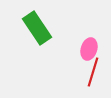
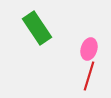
red line: moved 4 px left, 4 px down
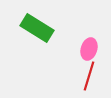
green rectangle: rotated 24 degrees counterclockwise
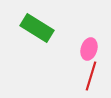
red line: moved 2 px right
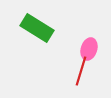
red line: moved 10 px left, 5 px up
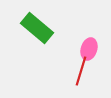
green rectangle: rotated 8 degrees clockwise
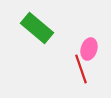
red line: moved 2 px up; rotated 36 degrees counterclockwise
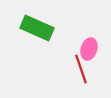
green rectangle: rotated 16 degrees counterclockwise
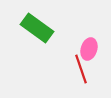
green rectangle: rotated 12 degrees clockwise
